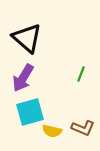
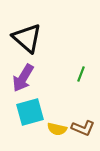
yellow semicircle: moved 5 px right, 2 px up
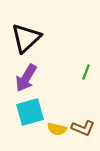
black triangle: moved 1 px left; rotated 36 degrees clockwise
green line: moved 5 px right, 2 px up
purple arrow: moved 3 px right
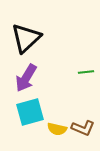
green line: rotated 63 degrees clockwise
